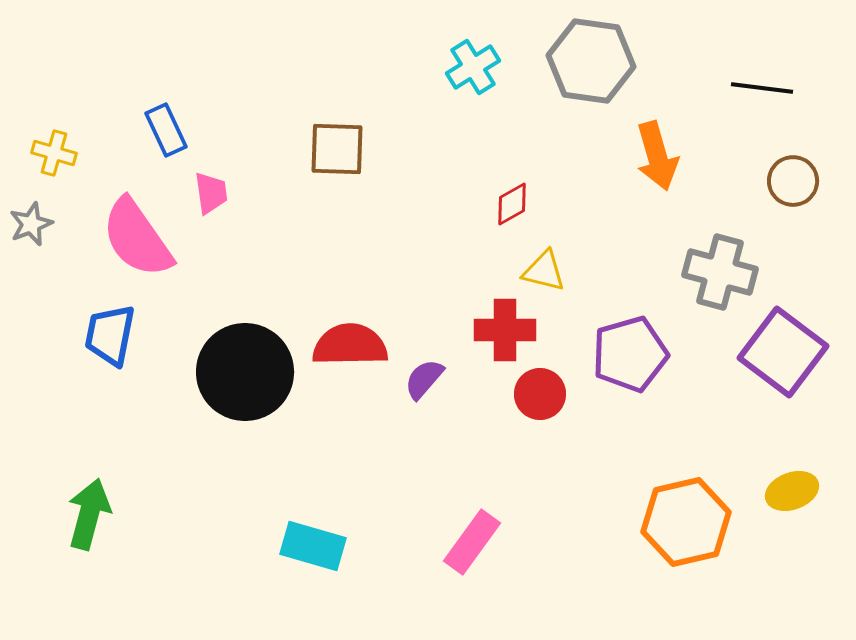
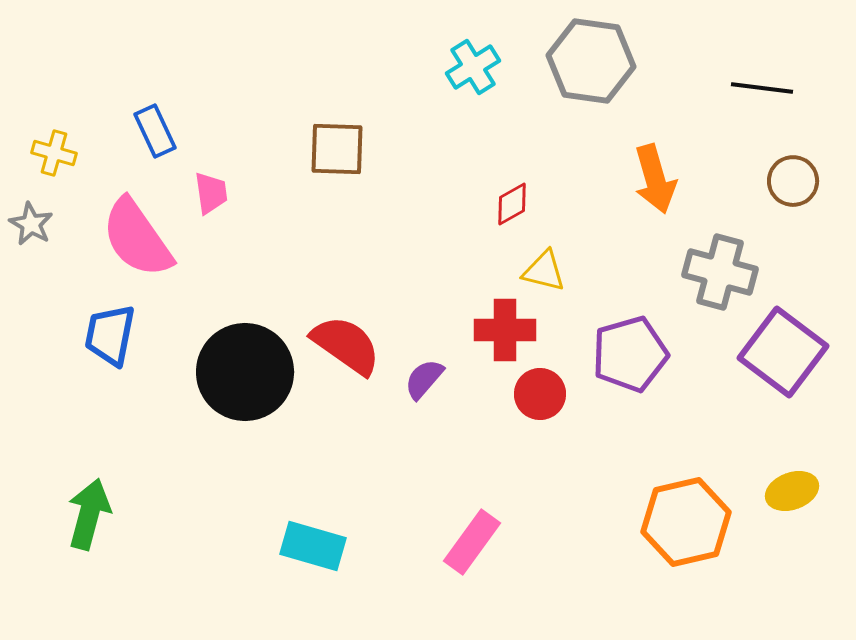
blue rectangle: moved 11 px left, 1 px down
orange arrow: moved 2 px left, 23 px down
gray star: rotated 21 degrees counterclockwise
red semicircle: moved 4 px left; rotated 36 degrees clockwise
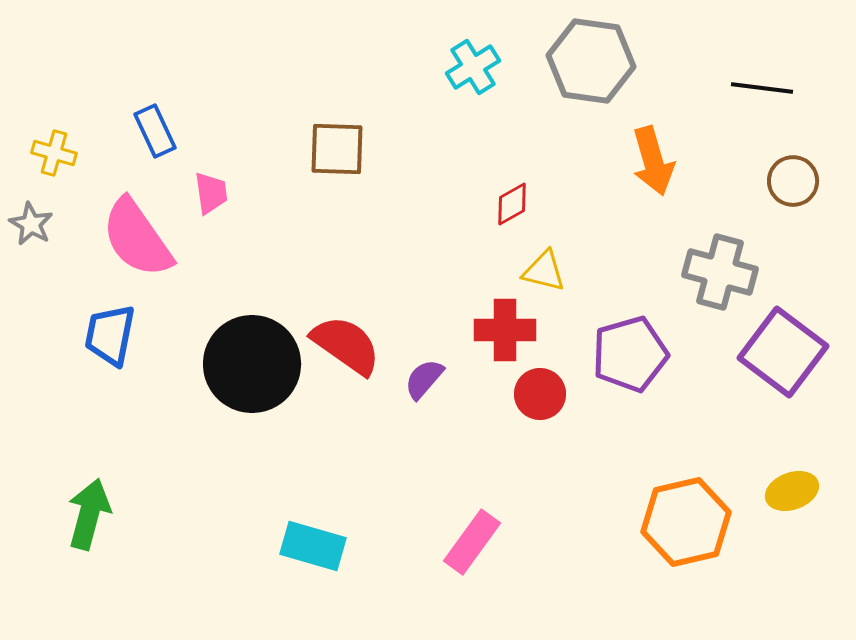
orange arrow: moved 2 px left, 18 px up
black circle: moved 7 px right, 8 px up
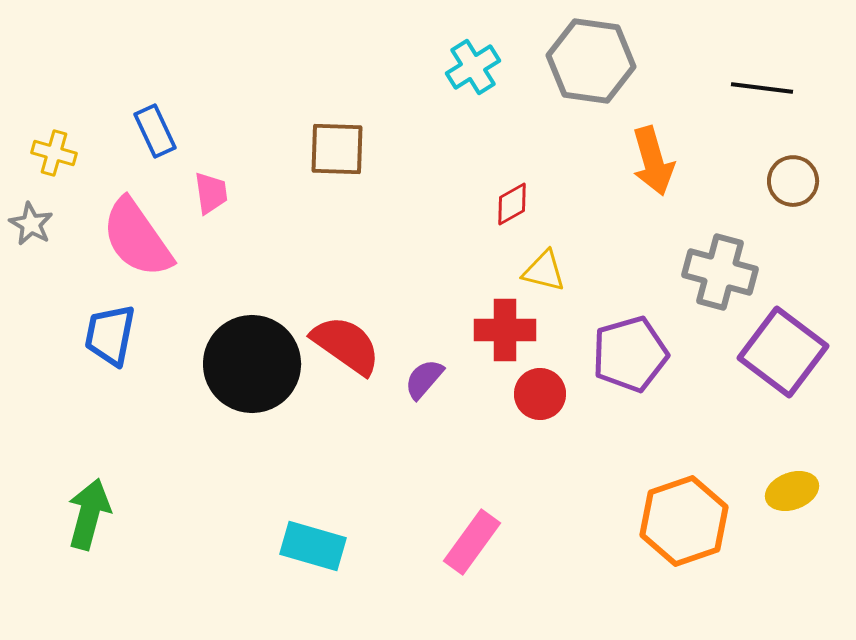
orange hexagon: moved 2 px left, 1 px up; rotated 6 degrees counterclockwise
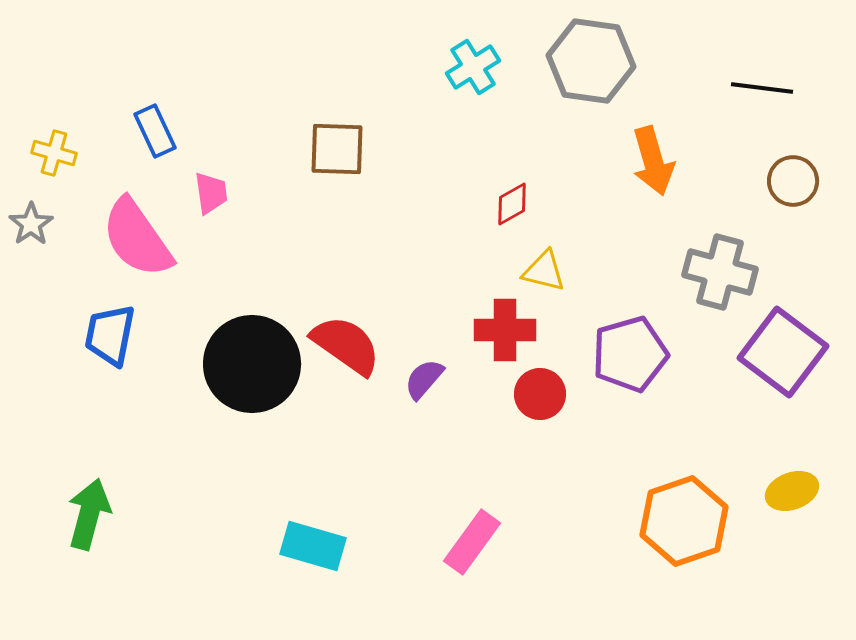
gray star: rotated 9 degrees clockwise
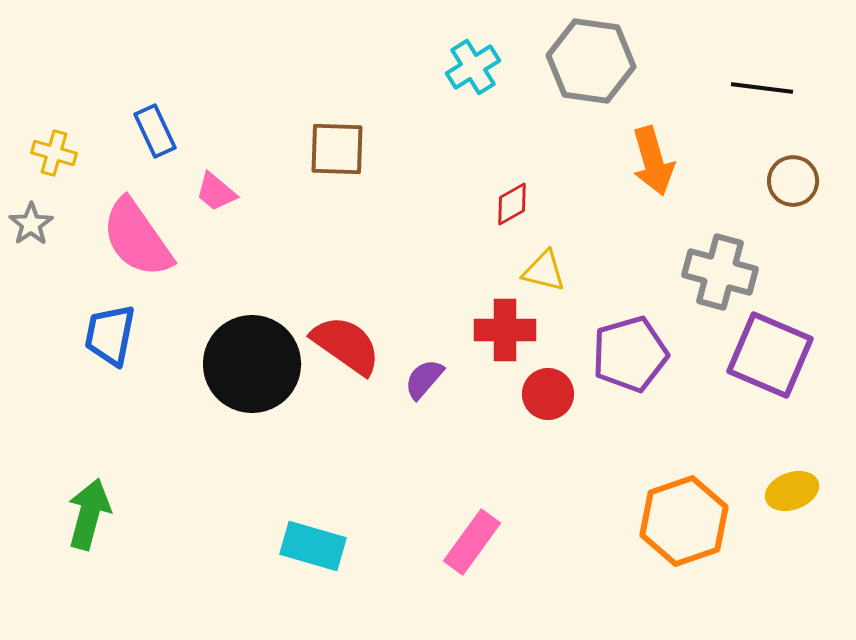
pink trapezoid: moved 5 px right, 1 px up; rotated 138 degrees clockwise
purple square: moved 13 px left, 3 px down; rotated 14 degrees counterclockwise
red circle: moved 8 px right
